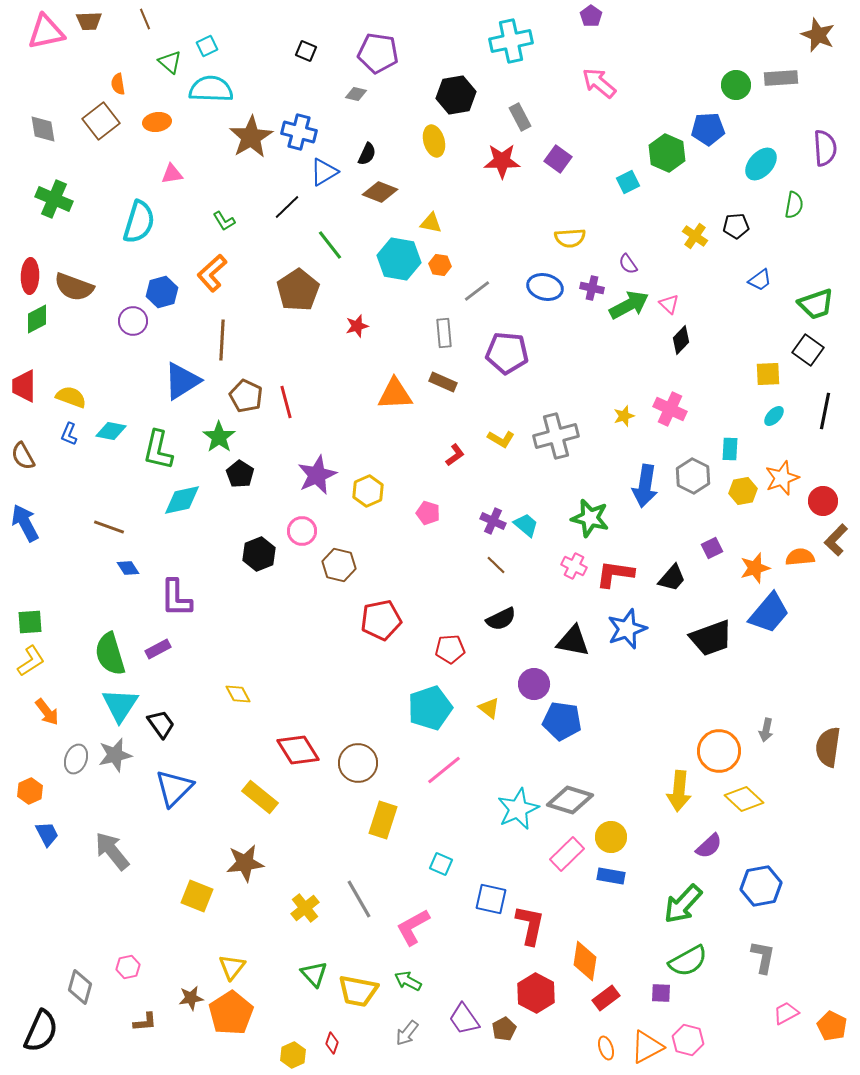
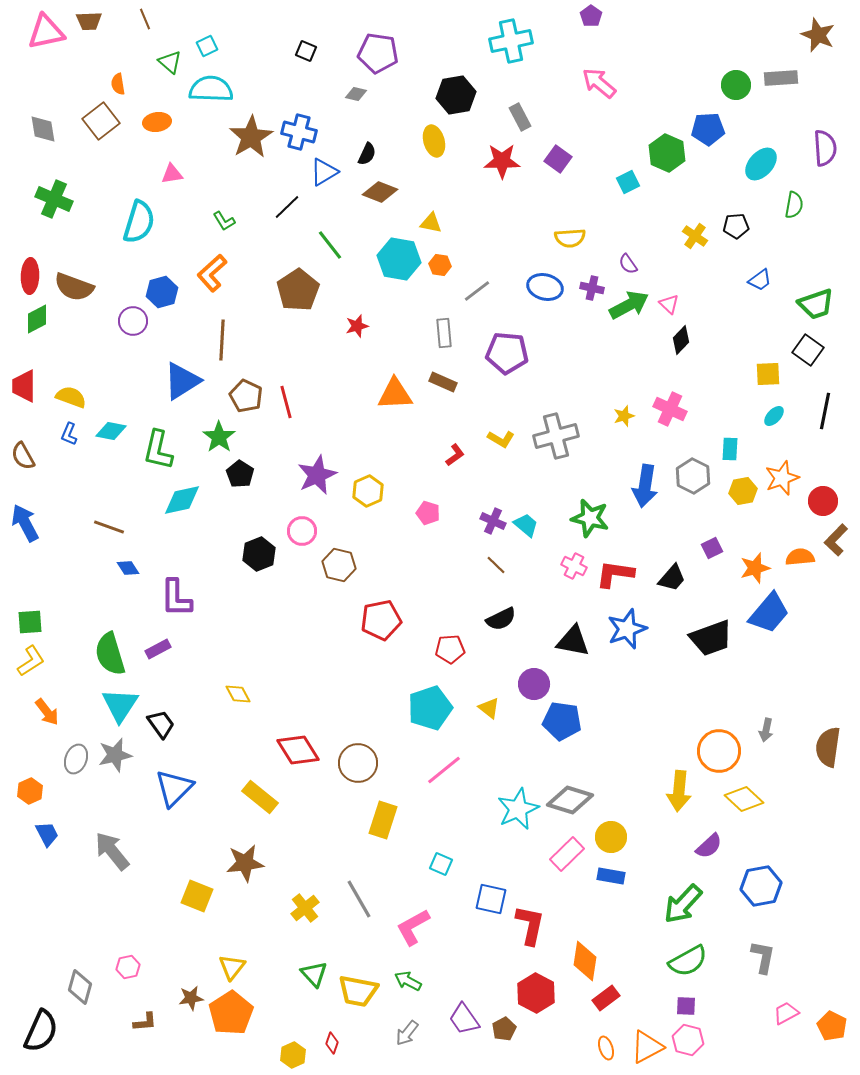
purple square at (661, 993): moved 25 px right, 13 px down
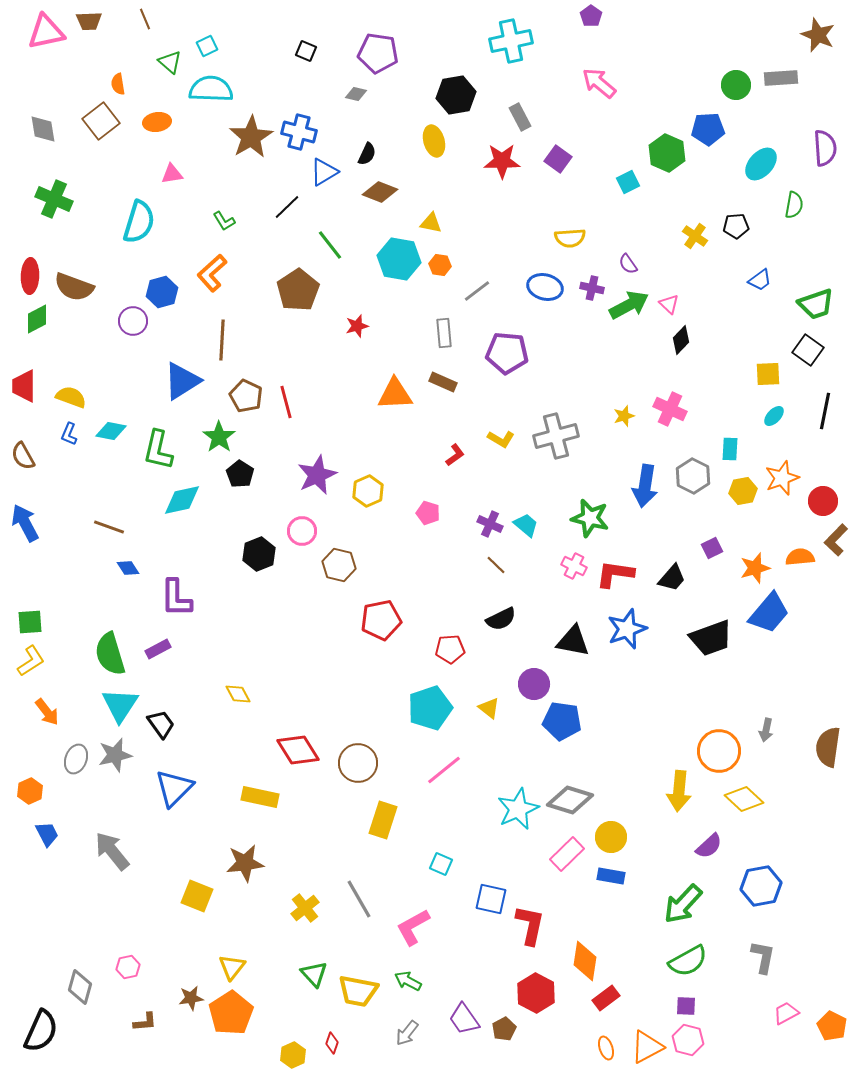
purple cross at (493, 521): moved 3 px left, 3 px down
yellow rectangle at (260, 797): rotated 27 degrees counterclockwise
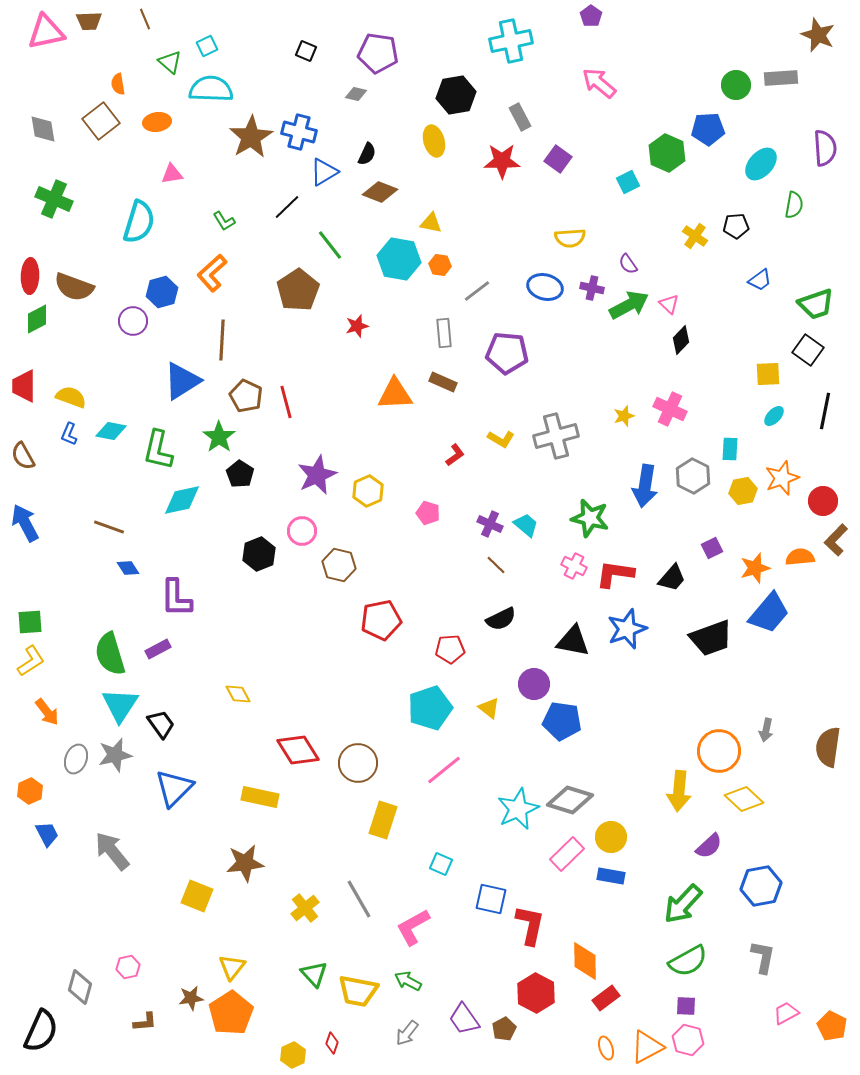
orange diamond at (585, 961): rotated 9 degrees counterclockwise
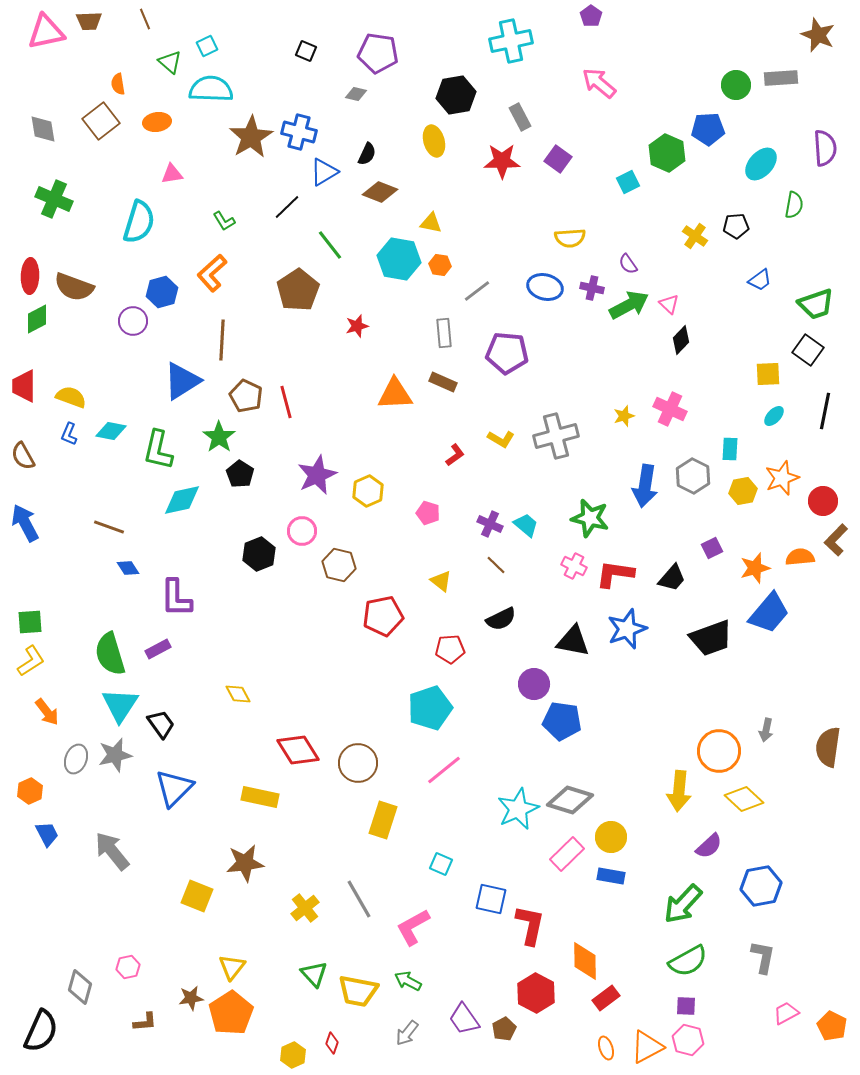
red pentagon at (381, 620): moved 2 px right, 4 px up
yellow triangle at (489, 708): moved 48 px left, 127 px up
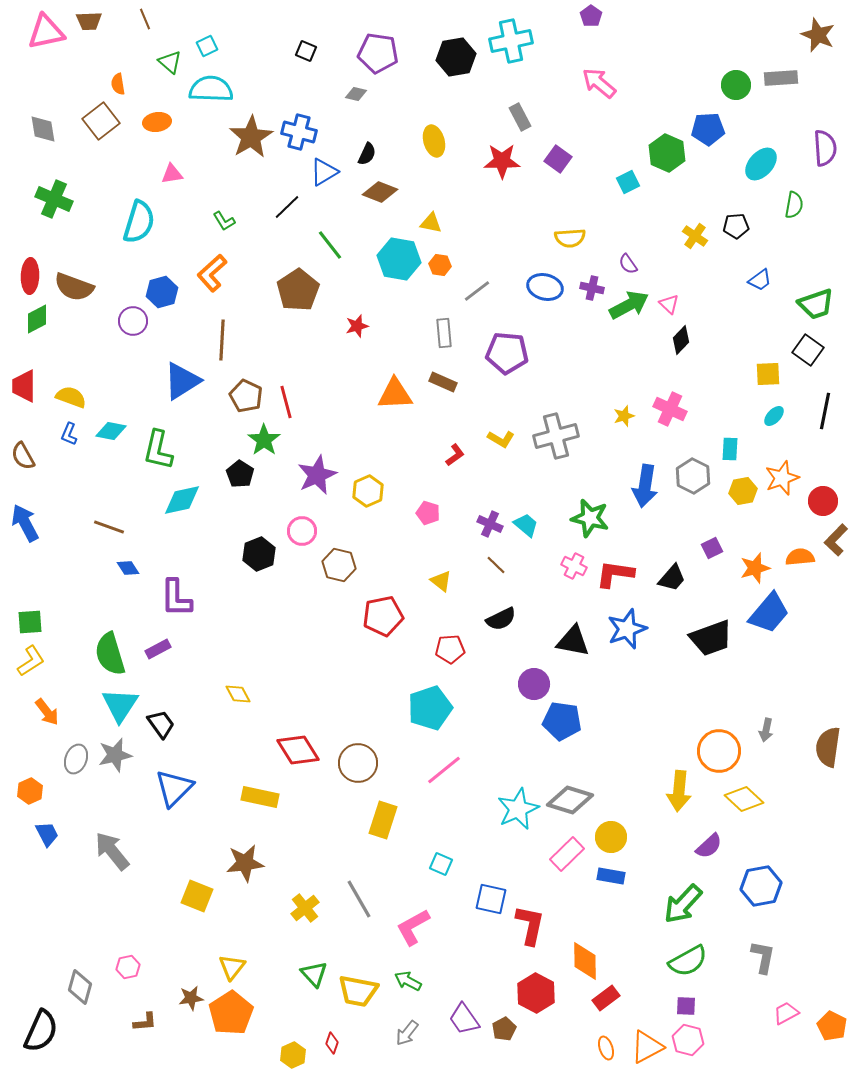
black hexagon at (456, 95): moved 38 px up
green star at (219, 437): moved 45 px right, 3 px down
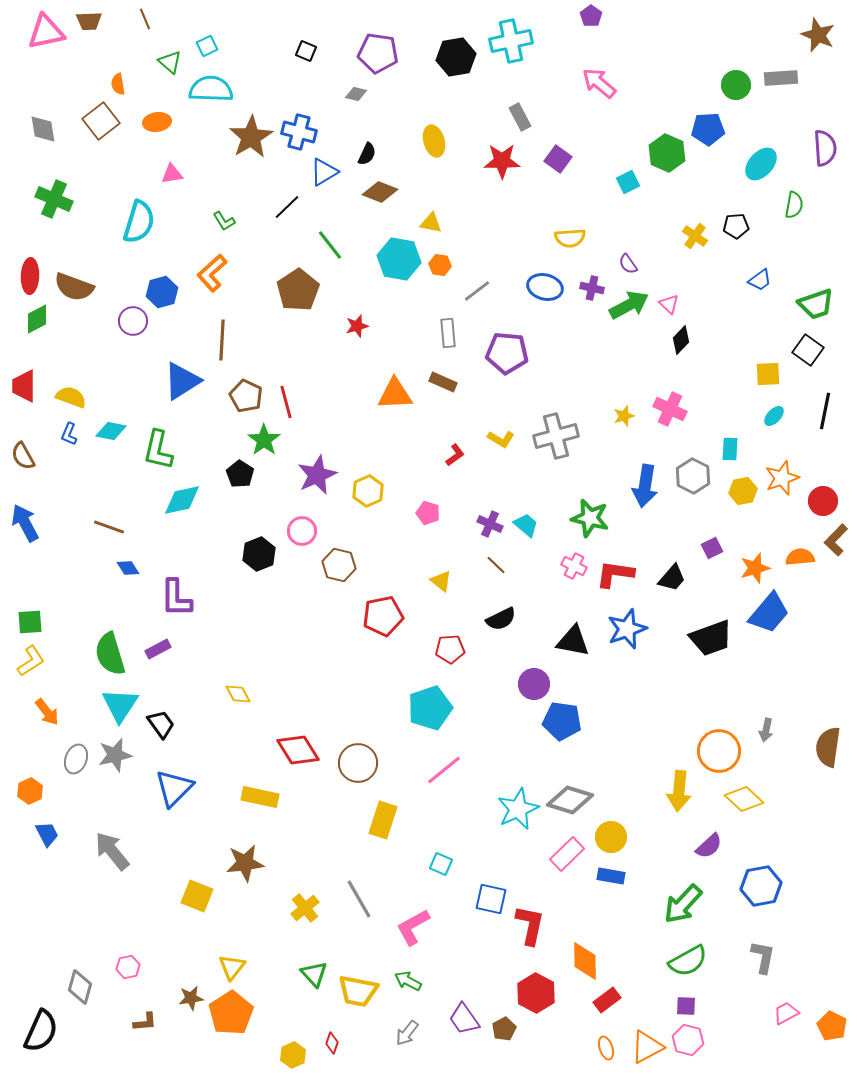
gray rectangle at (444, 333): moved 4 px right
red rectangle at (606, 998): moved 1 px right, 2 px down
